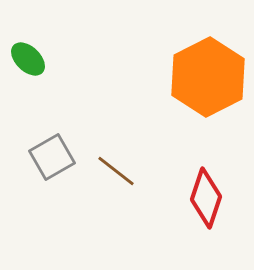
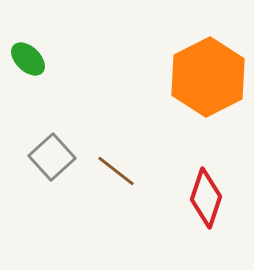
gray square: rotated 12 degrees counterclockwise
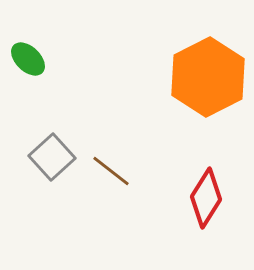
brown line: moved 5 px left
red diamond: rotated 14 degrees clockwise
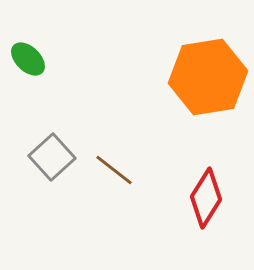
orange hexagon: rotated 18 degrees clockwise
brown line: moved 3 px right, 1 px up
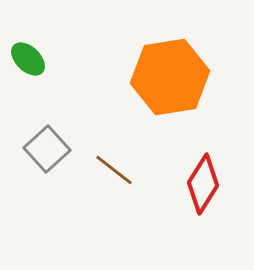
orange hexagon: moved 38 px left
gray square: moved 5 px left, 8 px up
red diamond: moved 3 px left, 14 px up
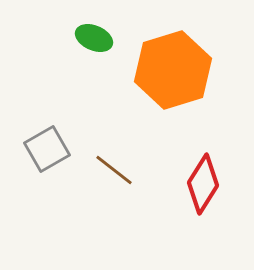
green ellipse: moved 66 px right, 21 px up; rotated 21 degrees counterclockwise
orange hexagon: moved 3 px right, 7 px up; rotated 8 degrees counterclockwise
gray square: rotated 12 degrees clockwise
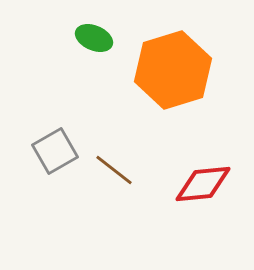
gray square: moved 8 px right, 2 px down
red diamond: rotated 52 degrees clockwise
